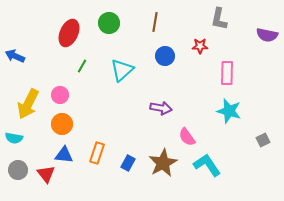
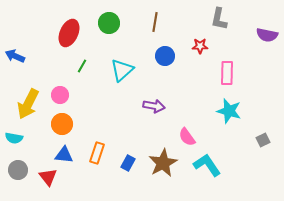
purple arrow: moved 7 px left, 2 px up
red triangle: moved 2 px right, 3 px down
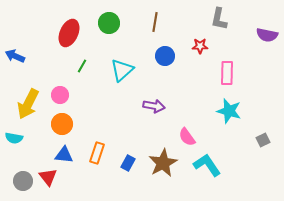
gray circle: moved 5 px right, 11 px down
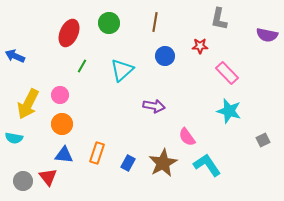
pink rectangle: rotated 45 degrees counterclockwise
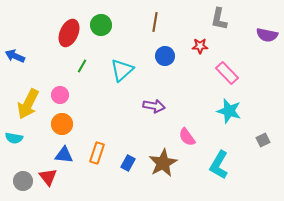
green circle: moved 8 px left, 2 px down
cyan L-shape: moved 12 px right; rotated 116 degrees counterclockwise
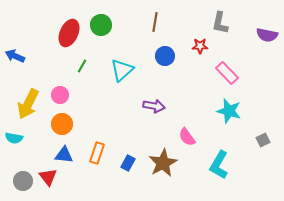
gray L-shape: moved 1 px right, 4 px down
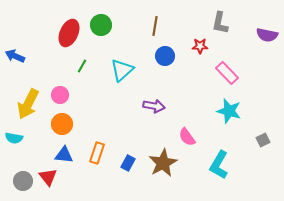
brown line: moved 4 px down
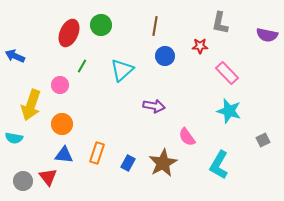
pink circle: moved 10 px up
yellow arrow: moved 3 px right, 1 px down; rotated 8 degrees counterclockwise
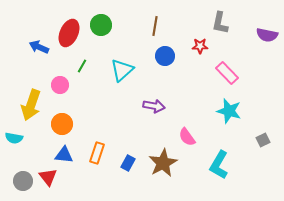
blue arrow: moved 24 px right, 9 px up
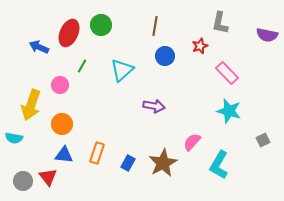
red star: rotated 21 degrees counterclockwise
pink semicircle: moved 5 px right, 5 px down; rotated 78 degrees clockwise
